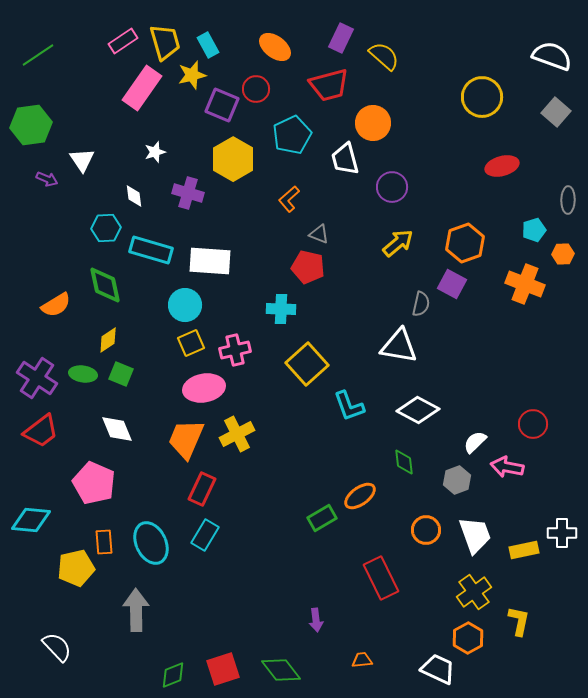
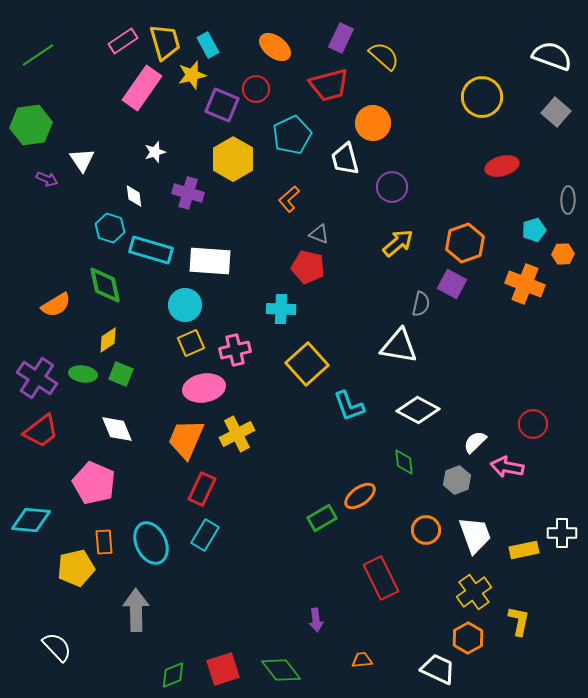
cyan hexagon at (106, 228): moved 4 px right; rotated 20 degrees clockwise
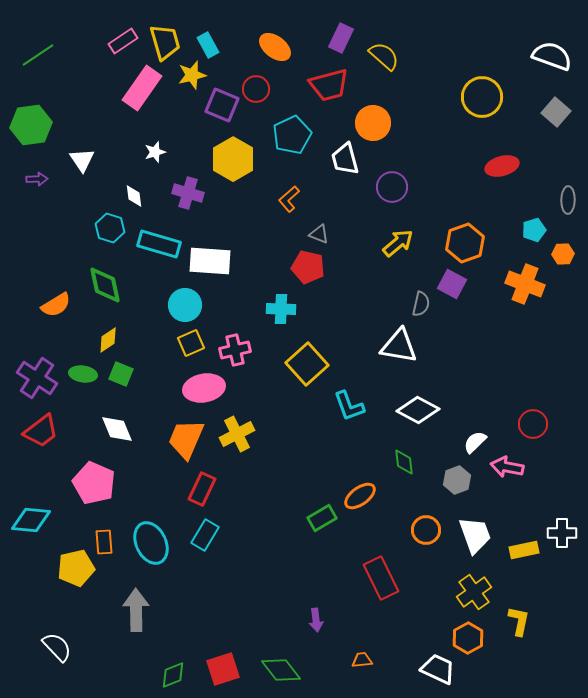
purple arrow at (47, 179): moved 10 px left; rotated 25 degrees counterclockwise
cyan rectangle at (151, 250): moved 8 px right, 6 px up
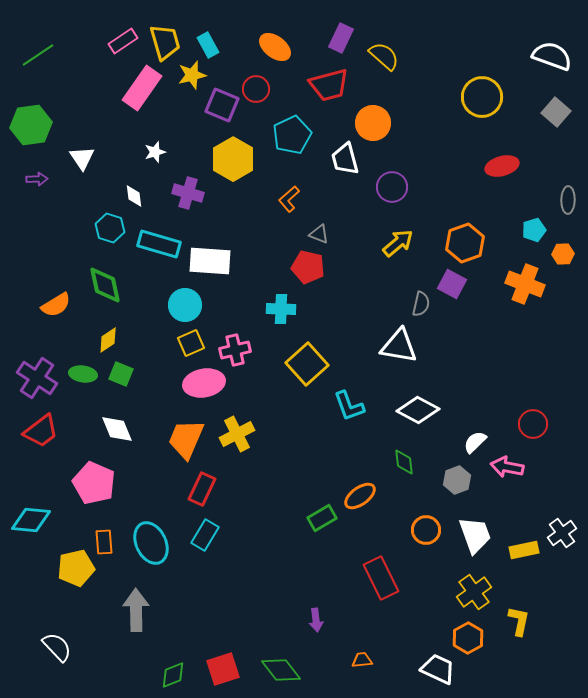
white triangle at (82, 160): moved 2 px up
pink ellipse at (204, 388): moved 5 px up
white cross at (562, 533): rotated 36 degrees counterclockwise
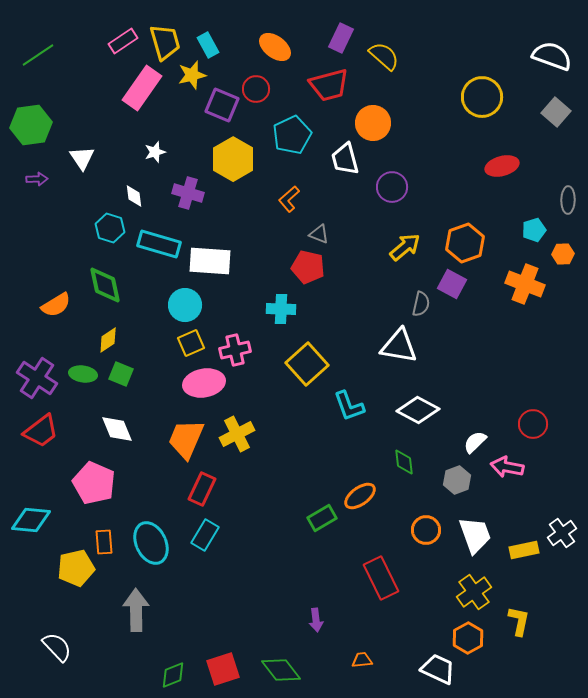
yellow arrow at (398, 243): moved 7 px right, 4 px down
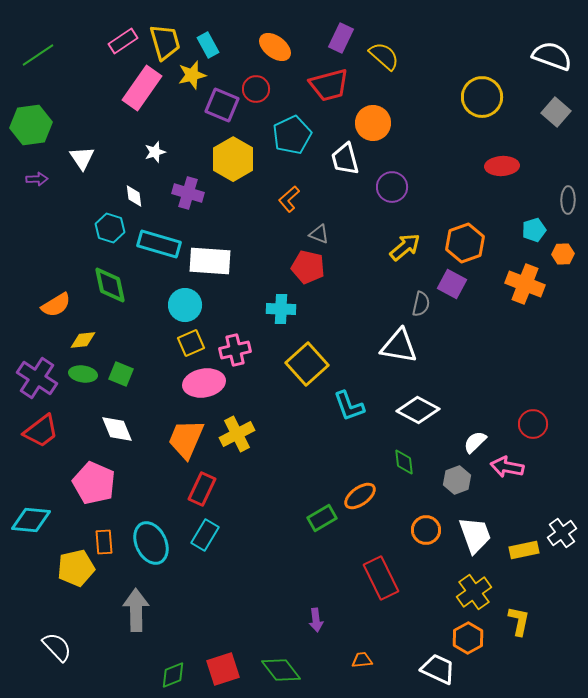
red ellipse at (502, 166): rotated 12 degrees clockwise
green diamond at (105, 285): moved 5 px right
yellow diamond at (108, 340): moved 25 px left; rotated 28 degrees clockwise
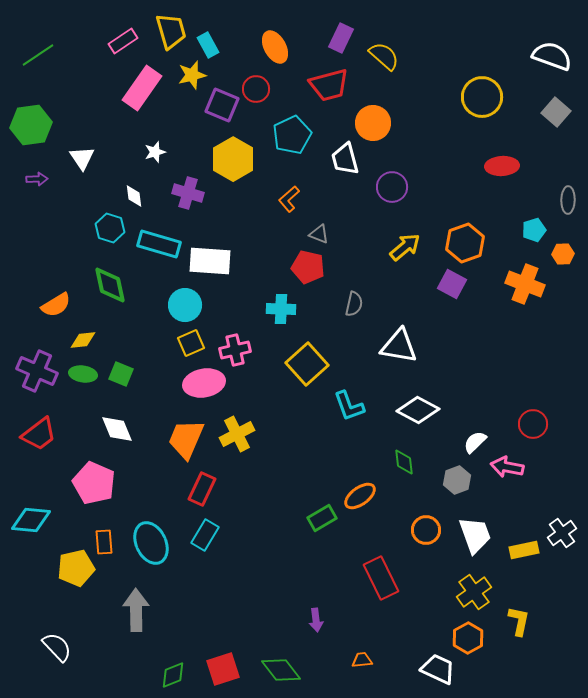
yellow trapezoid at (165, 42): moved 6 px right, 11 px up
orange ellipse at (275, 47): rotated 24 degrees clockwise
gray semicircle at (421, 304): moved 67 px left
purple cross at (37, 378): moved 7 px up; rotated 9 degrees counterclockwise
red trapezoid at (41, 431): moved 2 px left, 3 px down
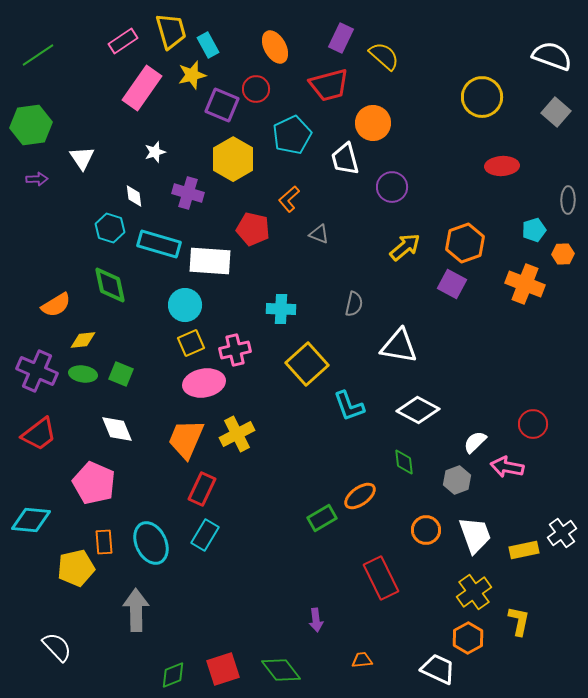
red pentagon at (308, 267): moved 55 px left, 38 px up
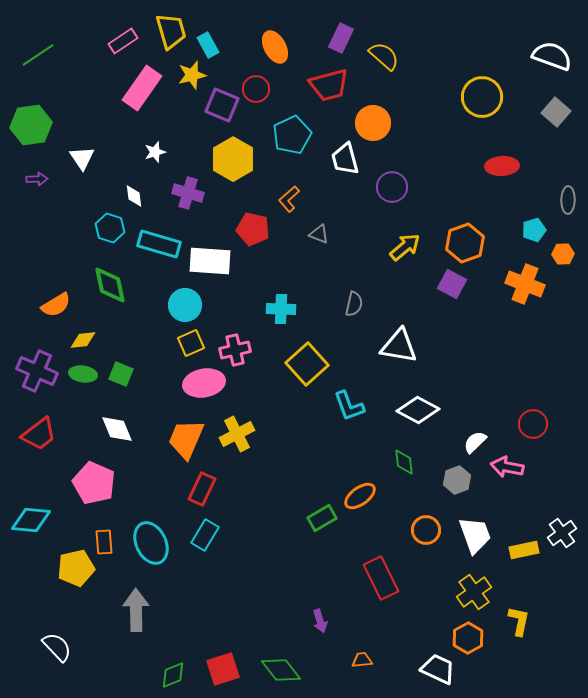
purple arrow at (316, 620): moved 4 px right, 1 px down; rotated 10 degrees counterclockwise
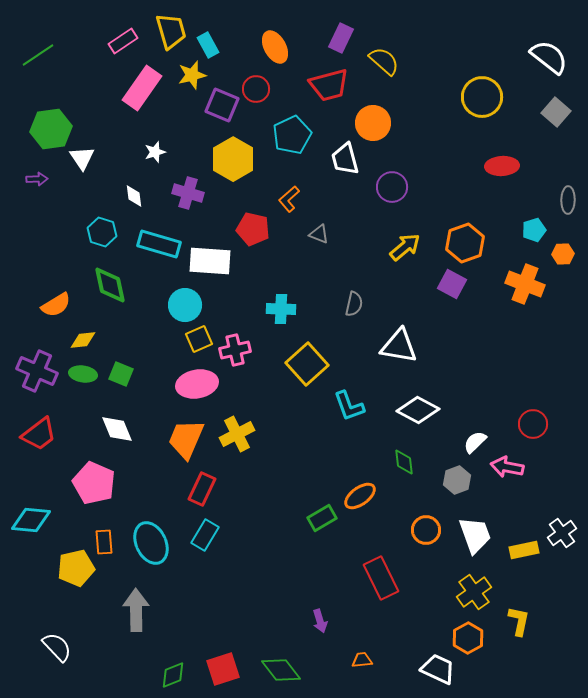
yellow semicircle at (384, 56): moved 5 px down
white semicircle at (552, 56): moved 3 px left, 1 px down; rotated 18 degrees clockwise
green hexagon at (31, 125): moved 20 px right, 4 px down
cyan hexagon at (110, 228): moved 8 px left, 4 px down
yellow square at (191, 343): moved 8 px right, 4 px up
pink ellipse at (204, 383): moved 7 px left, 1 px down
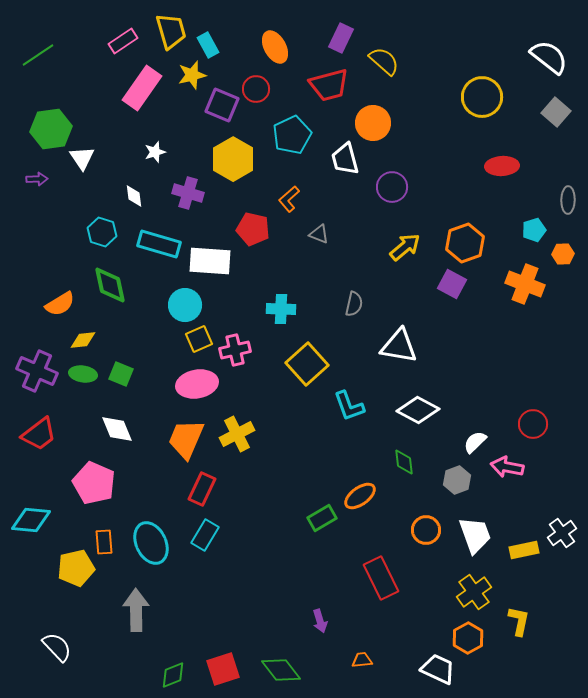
orange semicircle at (56, 305): moved 4 px right, 1 px up
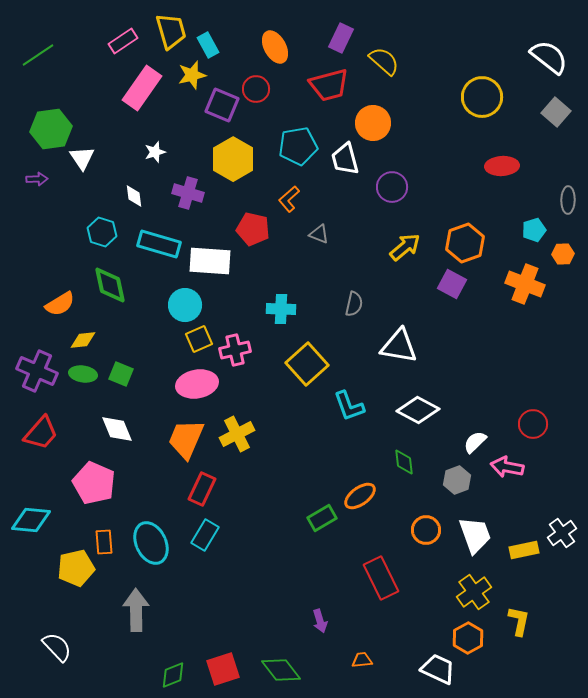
cyan pentagon at (292, 135): moved 6 px right, 11 px down; rotated 15 degrees clockwise
red trapezoid at (39, 434): moved 2 px right, 1 px up; rotated 12 degrees counterclockwise
